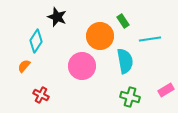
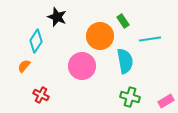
pink rectangle: moved 11 px down
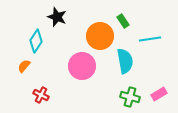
pink rectangle: moved 7 px left, 7 px up
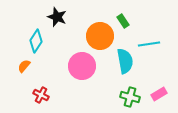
cyan line: moved 1 px left, 5 px down
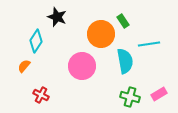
orange circle: moved 1 px right, 2 px up
